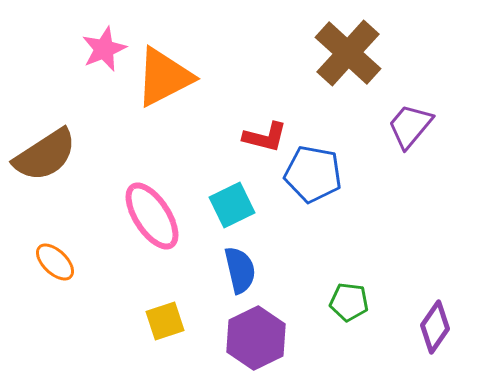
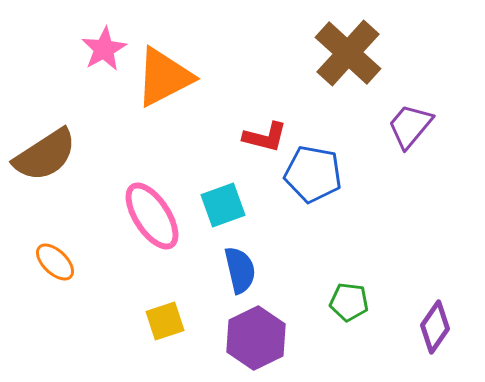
pink star: rotated 6 degrees counterclockwise
cyan square: moved 9 px left; rotated 6 degrees clockwise
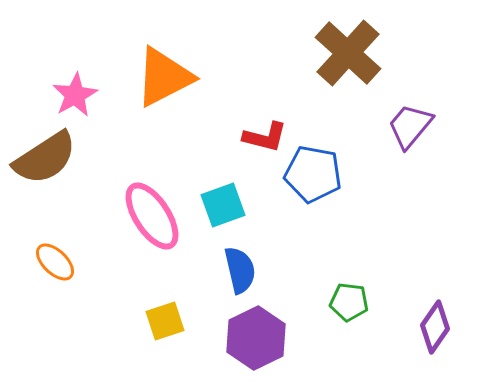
pink star: moved 29 px left, 46 px down
brown semicircle: moved 3 px down
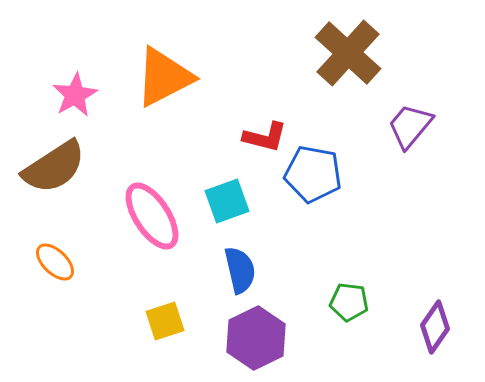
brown semicircle: moved 9 px right, 9 px down
cyan square: moved 4 px right, 4 px up
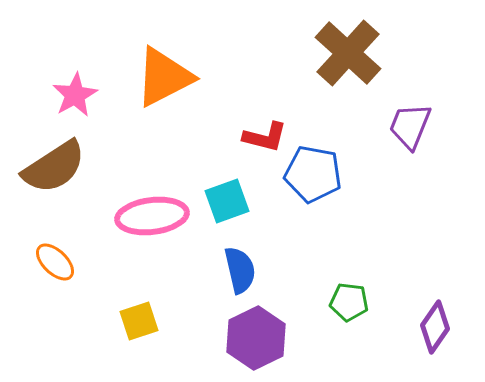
purple trapezoid: rotated 18 degrees counterclockwise
pink ellipse: rotated 64 degrees counterclockwise
yellow square: moved 26 px left
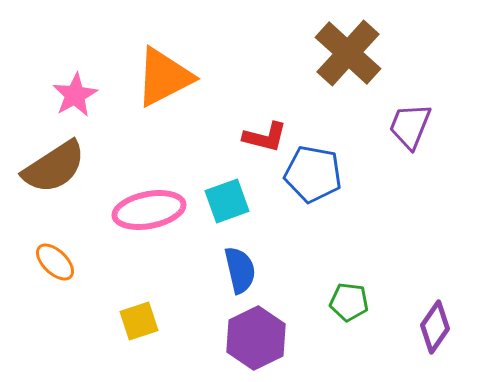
pink ellipse: moved 3 px left, 6 px up; rotated 4 degrees counterclockwise
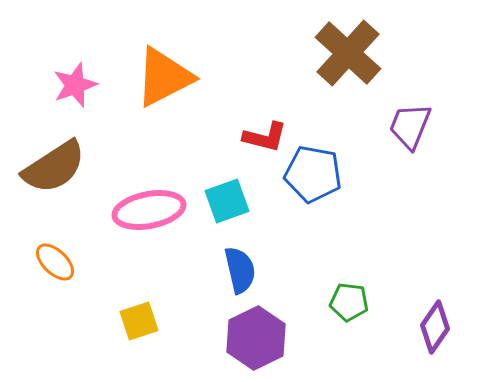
pink star: moved 10 px up; rotated 9 degrees clockwise
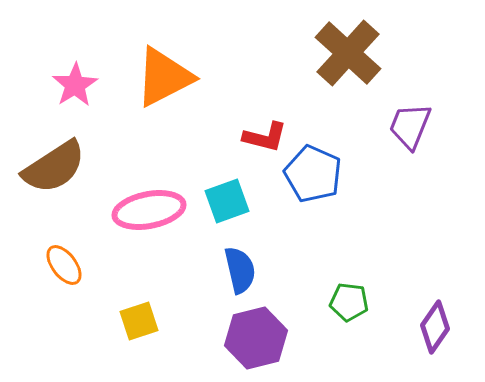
pink star: rotated 12 degrees counterclockwise
blue pentagon: rotated 14 degrees clockwise
orange ellipse: moved 9 px right, 3 px down; rotated 9 degrees clockwise
purple hexagon: rotated 12 degrees clockwise
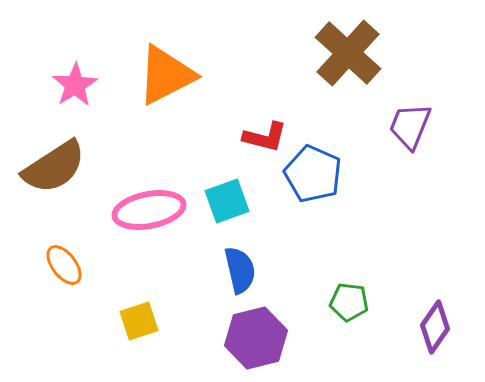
orange triangle: moved 2 px right, 2 px up
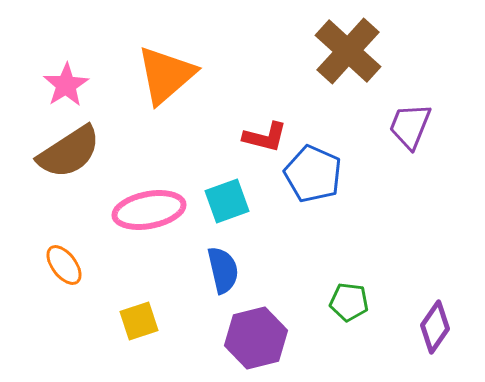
brown cross: moved 2 px up
orange triangle: rotated 14 degrees counterclockwise
pink star: moved 9 px left
brown semicircle: moved 15 px right, 15 px up
blue semicircle: moved 17 px left
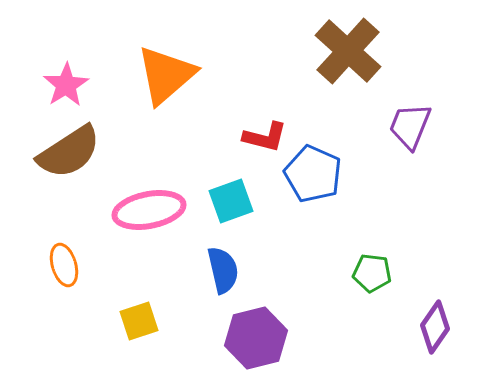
cyan square: moved 4 px right
orange ellipse: rotated 21 degrees clockwise
green pentagon: moved 23 px right, 29 px up
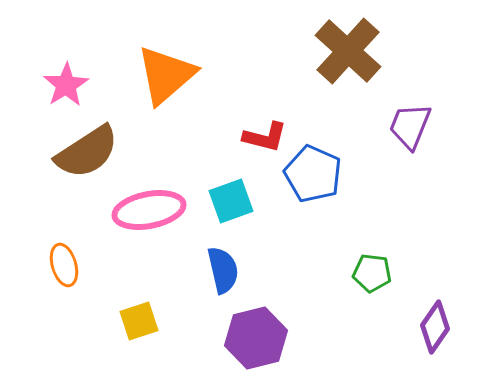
brown semicircle: moved 18 px right
